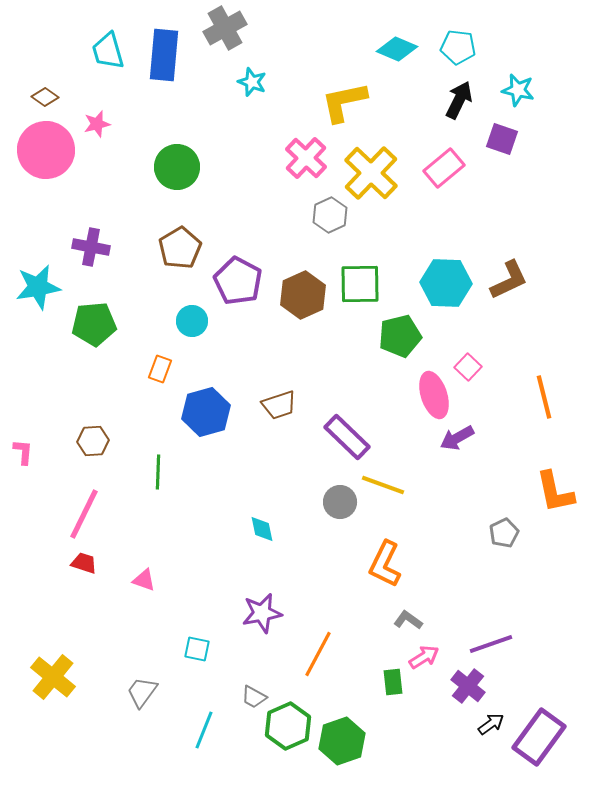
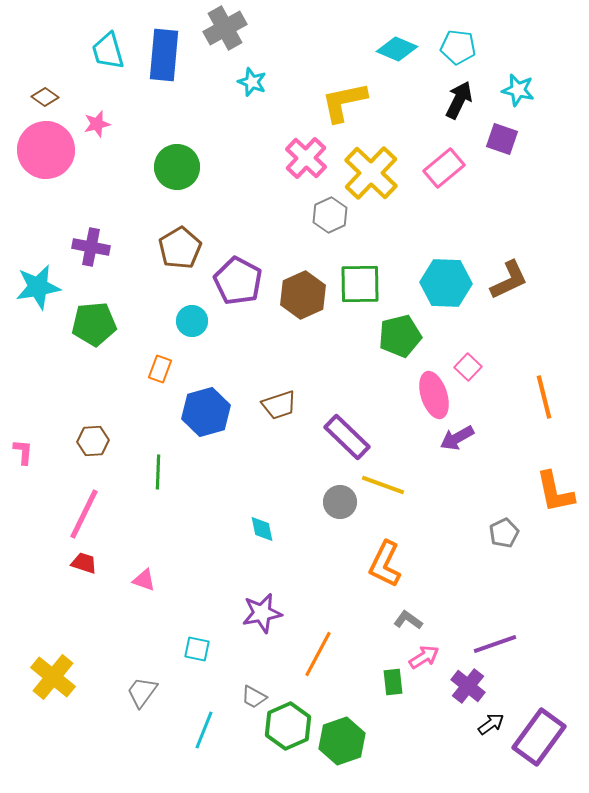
purple line at (491, 644): moved 4 px right
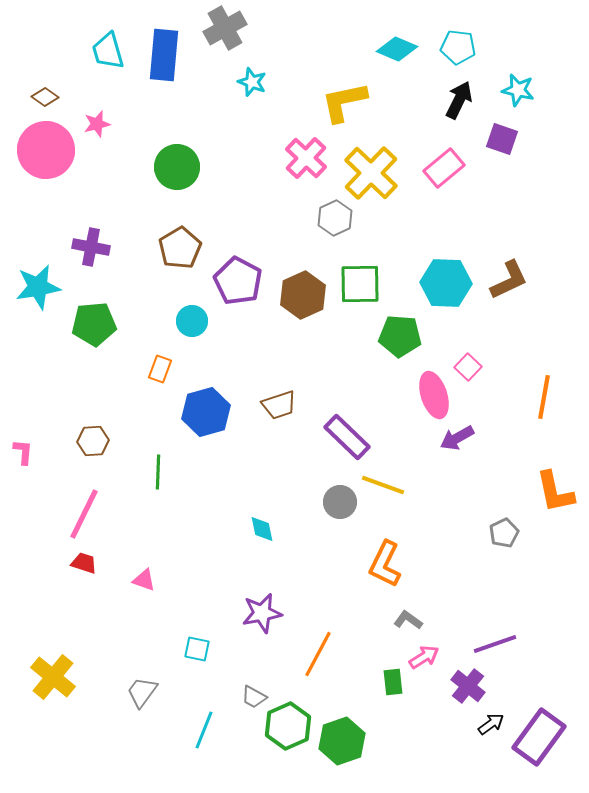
gray hexagon at (330, 215): moved 5 px right, 3 px down
green pentagon at (400, 336): rotated 18 degrees clockwise
orange line at (544, 397): rotated 24 degrees clockwise
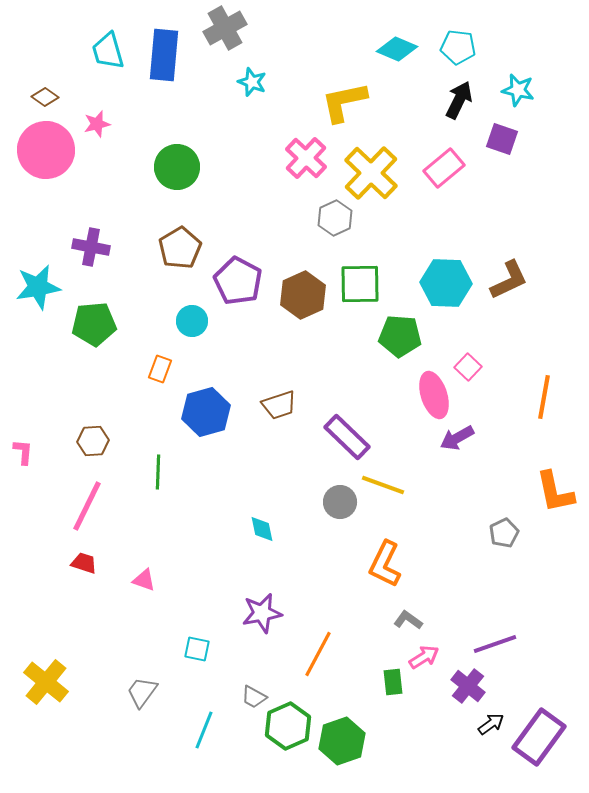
pink line at (84, 514): moved 3 px right, 8 px up
yellow cross at (53, 677): moved 7 px left, 5 px down
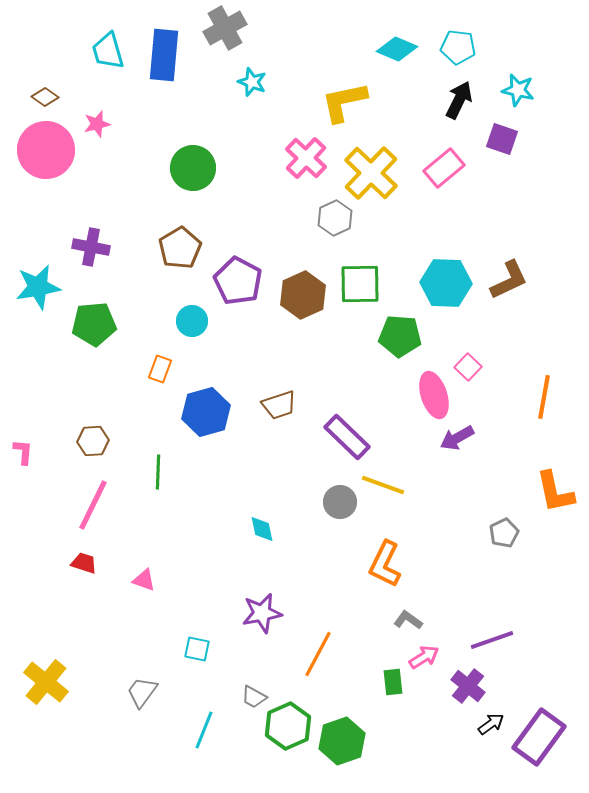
green circle at (177, 167): moved 16 px right, 1 px down
pink line at (87, 506): moved 6 px right, 1 px up
purple line at (495, 644): moved 3 px left, 4 px up
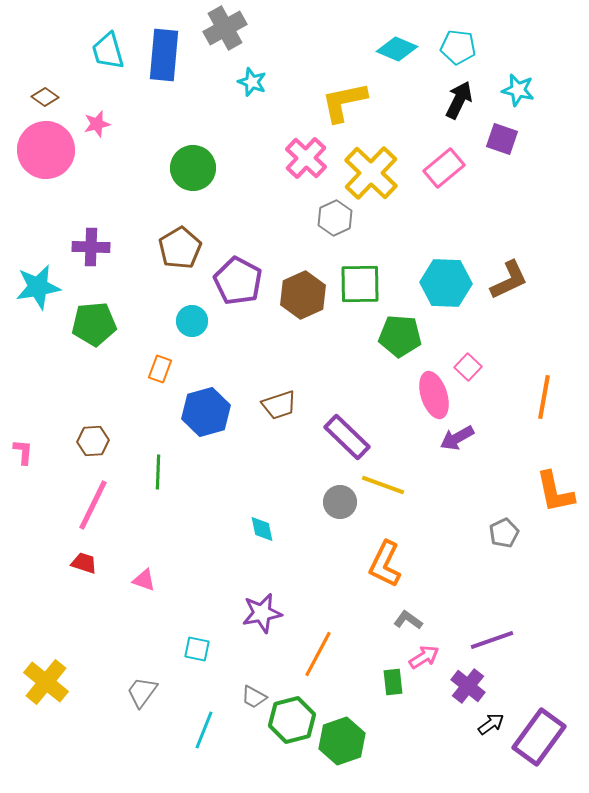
purple cross at (91, 247): rotated 9 degrees counterclockwise
green hexagon at (288, 726): moved 4 px right, 6 px up; rotated 9 degrees clockwise
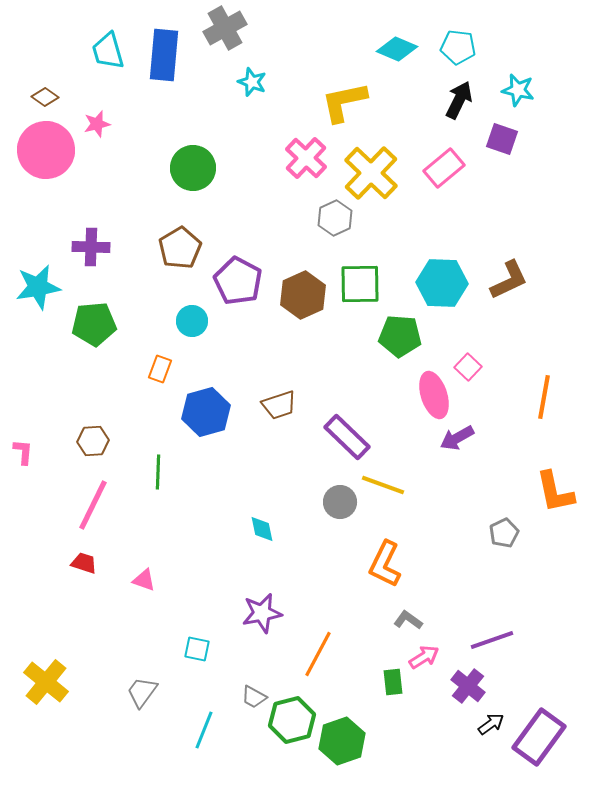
cyan hexagon at (446, 283): moved 4 px left
